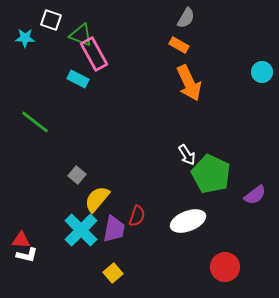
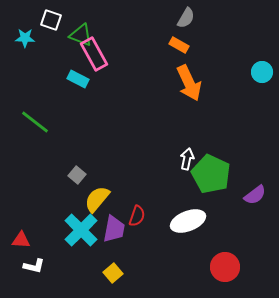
white arrow: moved 4 px down; rotated 135 degrees counterclockwise
white L-shape: moved 7 px right, 11 px down
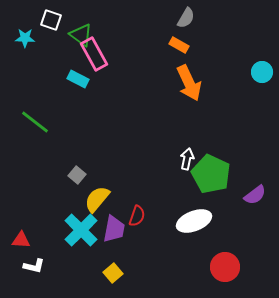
green triangle: rotated 15 degrees clockwise
white ellipse: moved 6 px right
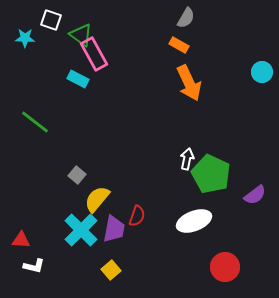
yellow square: moved 2 px left, 3 px up
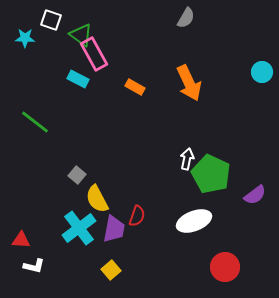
orange rectangle: moved 44 px left, 42 px down
yellow semicircle: rotated 68 degrees counterclockwise
cyan cross: moved 2 px left, 2 px up; rotated 8 degrees clockwise
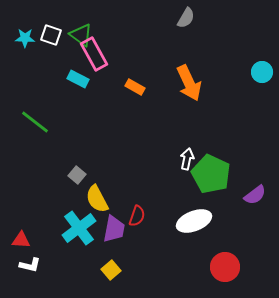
white square: moved 15 px down
white L-shape: moved 4 px left, 1 px up
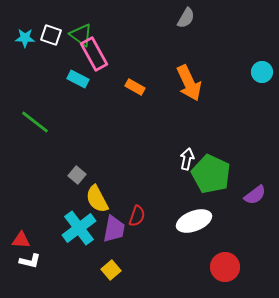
white L-shape: moved 4 px up
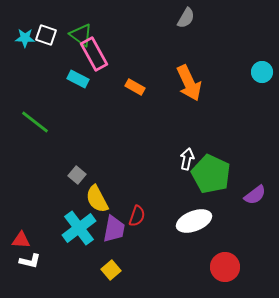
white square: moved 5 px left
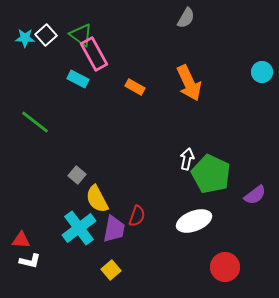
white square: rotated 30 degrees clockwise
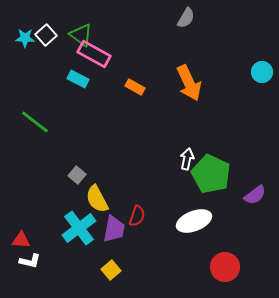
pink rectangle: rotated 32 degrees counterclockwise
